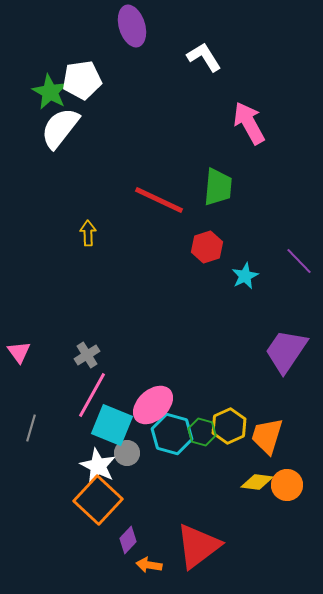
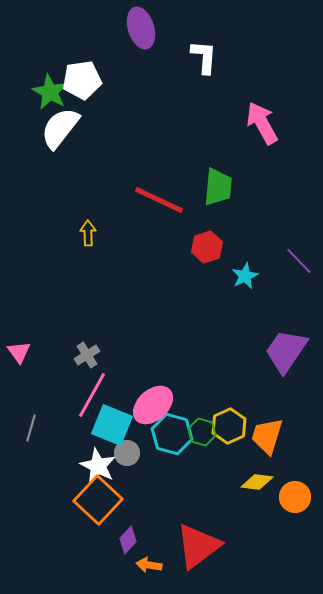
purple ellipse: moved 9 px right, 2 px down
white L-shape: rotated 36 degrees clockwise
pink arrow: moved 13 px right
orange circle: moved 8 px right, 12 px down
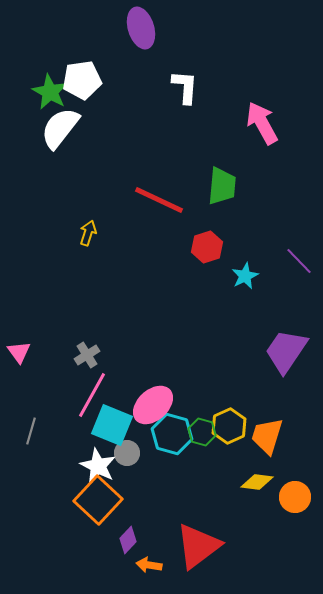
white L-shape: moved 19 px left, 30 px down
green trapezoid: moved 4 px right, 1 px up
yellow arrow: rotated 20 degrees clockwise
gray line: moved 3 px down
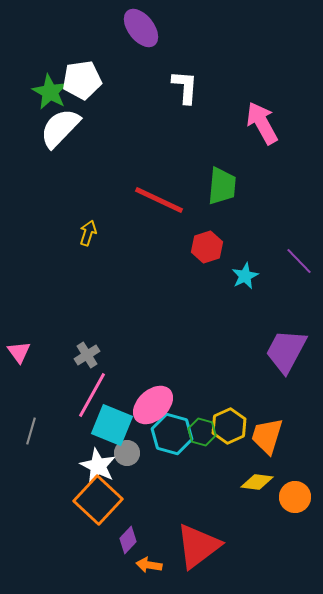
purple ellipse: rotated 21 degrees counterclockwise
white semicircle: rotated 6 degrees clockwise
purple trapezoid: rotated 6 degrees counterclockwise
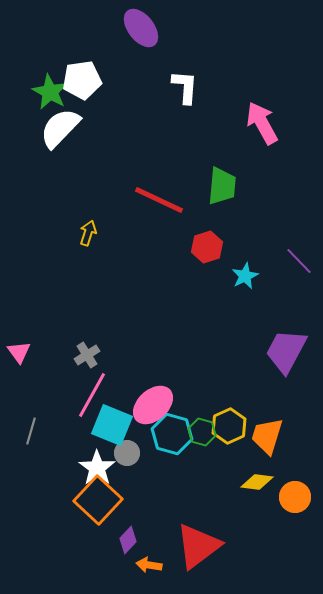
white star: moved 1 px left, 2 px down; rotated 9 degrees clockwise
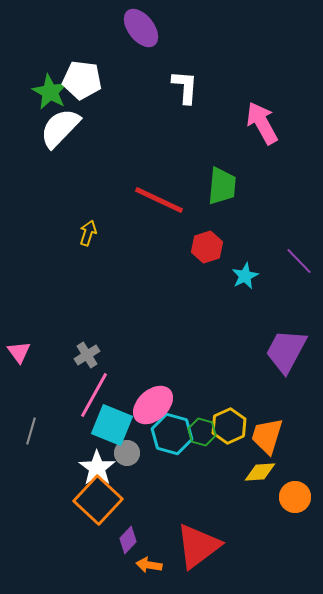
white pentagon: rotated 15 degrees clockwise
pink line: moved 2 px right
yellow diamond: moved 3 px right, 10 px up; rotated 12 degrees counterclockwise
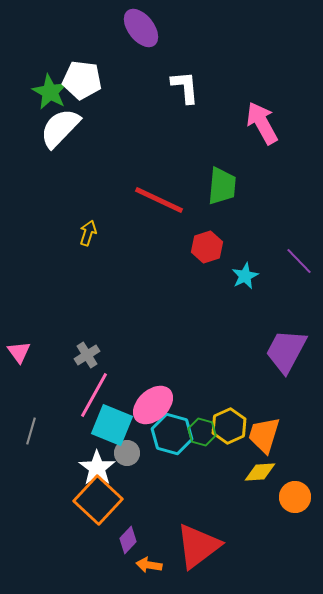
white L-shape: rotated 9 degrees counterclockwise
orange trapezoid: moved 3 px left, 1 px up
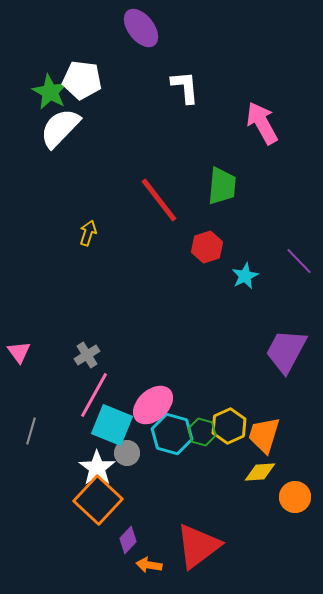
red line: rotated 27 degrees clockwise
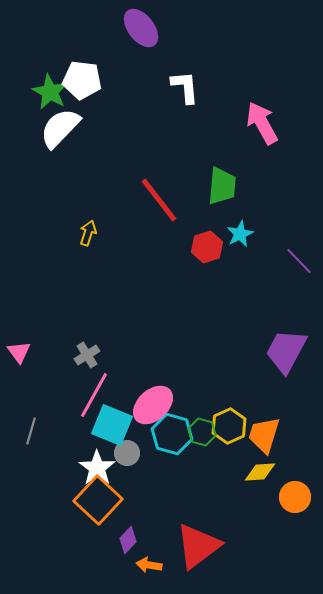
cyan star: moved 5 px left, 42 px up
